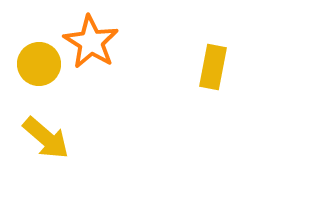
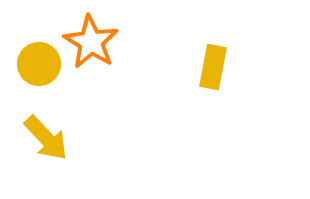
yellow arrow: rotated 6 degrees clockwise
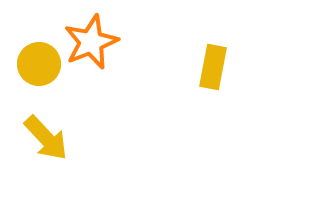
orange star: rotated 18 degrees clockwise
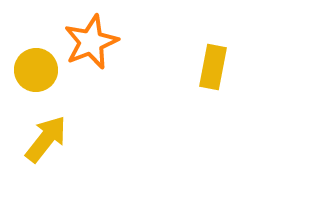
yellow circle: moved 3 px left, 6 px down
yellow arrow: moved 1 px down; rotated 99 degrees counterclockwise
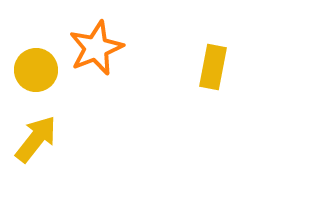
orange star: moved 5 px right, 6 px down
yellow arrow: moved 10 px left
